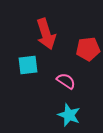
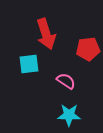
cyan square: moved 1 px right, 1 px up
cyan star: rotated 20 degrees counterclockwise
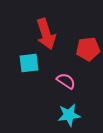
cyan square: moved 1 px up
cyan star: rotated 10 degrees counterclockwise
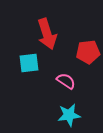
red arrow: moved 1 px right
red pentagon: moved 3 px down
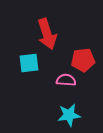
red pentagon: moved 5 px left, 8 px down
pink semicircle: moved 1 px up; rotated 30 degrees counterclockwise
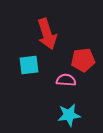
cyan square: moved 2 px down
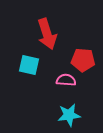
red pentagon: rotated 10 degrees clockwise
cyan square: rotated 20 degrees clockwise
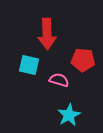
red arrow: rotated 16 degrees clockwise
pink semicircle: moved 7 px left; rotated 12 degrees clockwise
cyan star: rotated 20 degrees counterclockwise
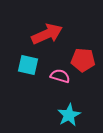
red arrow: rotated 112 degrees counterclockwise
cyan square: moved 1 px left
pink semicircle: moved 1 px right, 4 px up
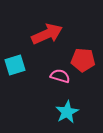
cyan square: moved 13 px left; rotated 30 degrees counterclockwise
cyan star: moved 2 px left, 3 px up
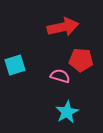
red arrow: moved 16 px right, 7 px up; rotated 12 degrees clockwise
red pentagon: moved 2 px left
